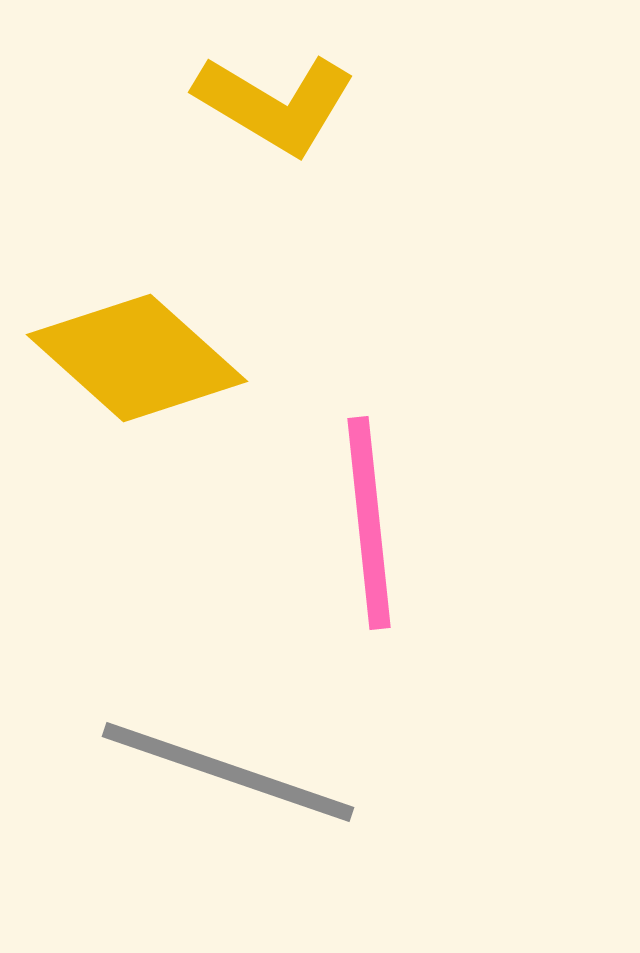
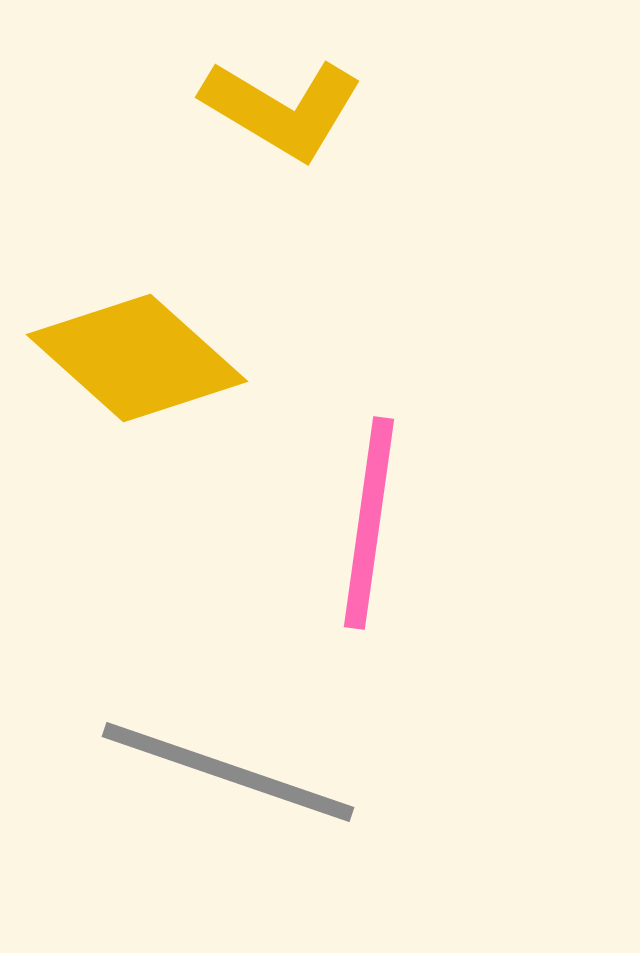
yellow L-shape: moved 7 px right, 5 px down
pink line: rotated 14 degrees clockwise
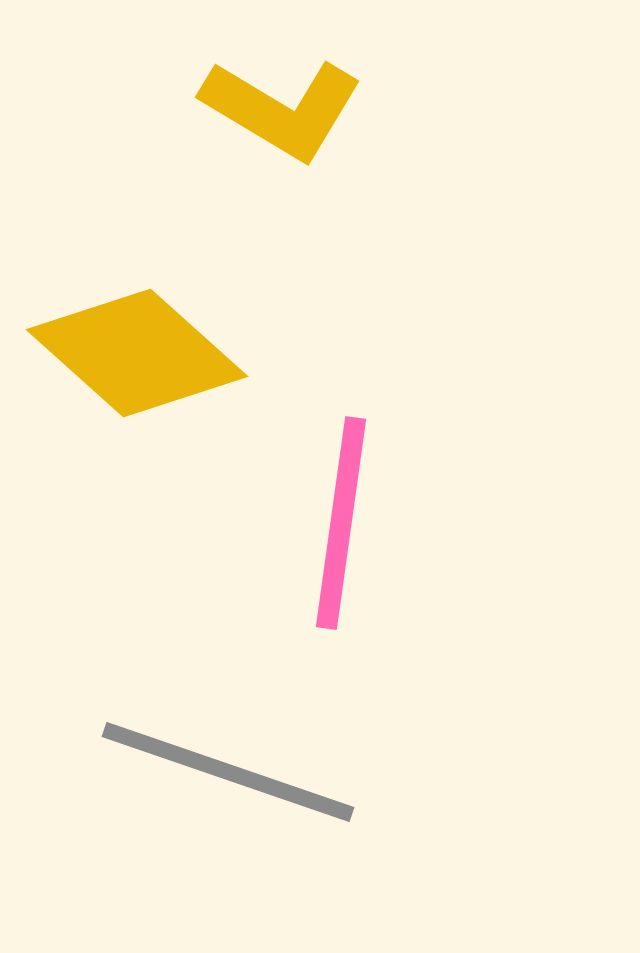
yellow diamond: moved 5 px up
pink line: moved 28 px left
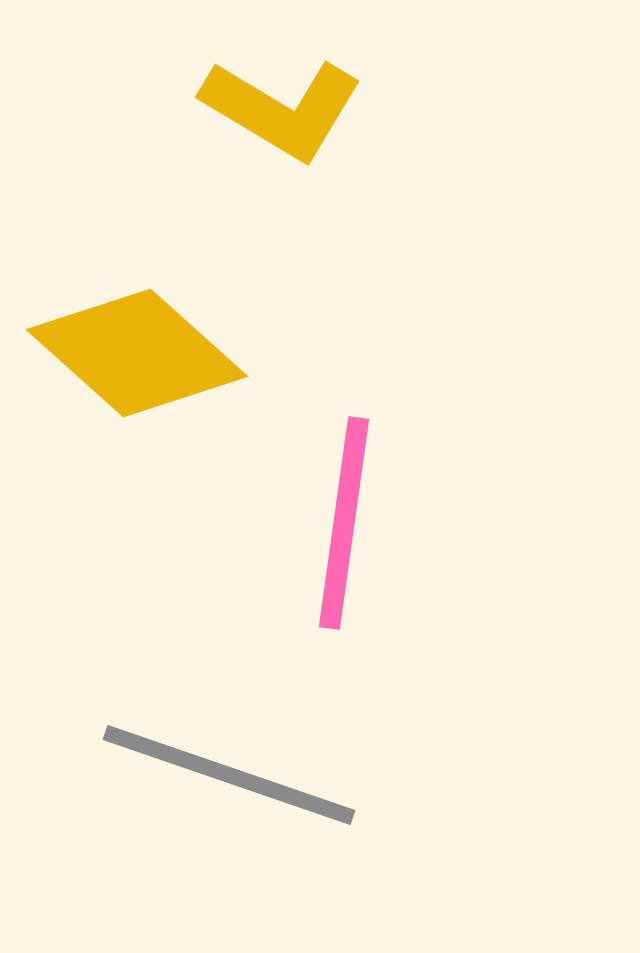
pink line: moved 3 px right
gray line: moved 1 px right, 3 px down
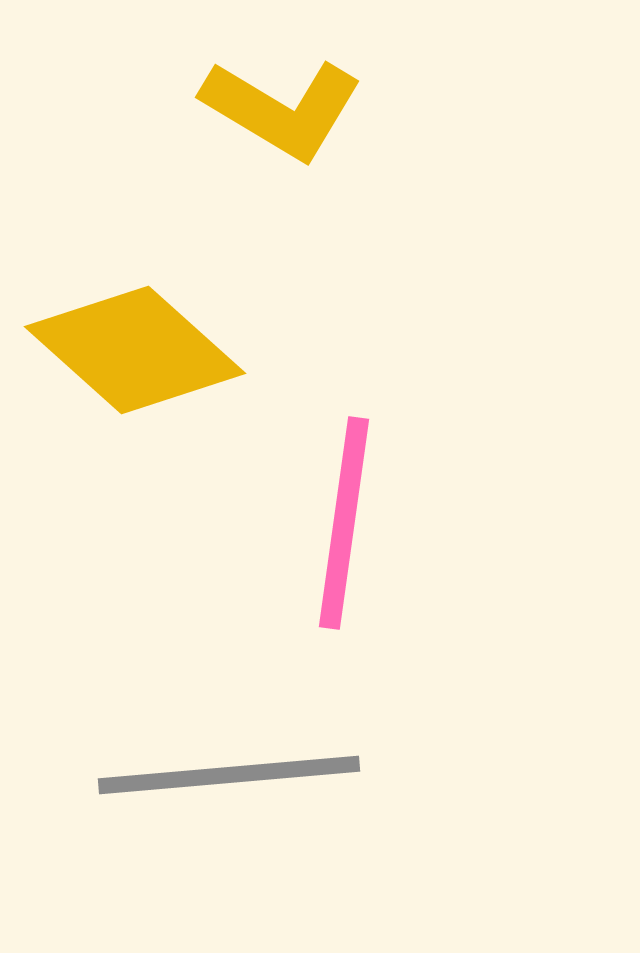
yellow diamond: moved 2 px left, 3 px up
gray line: rotated 24 degrees counterclockwise
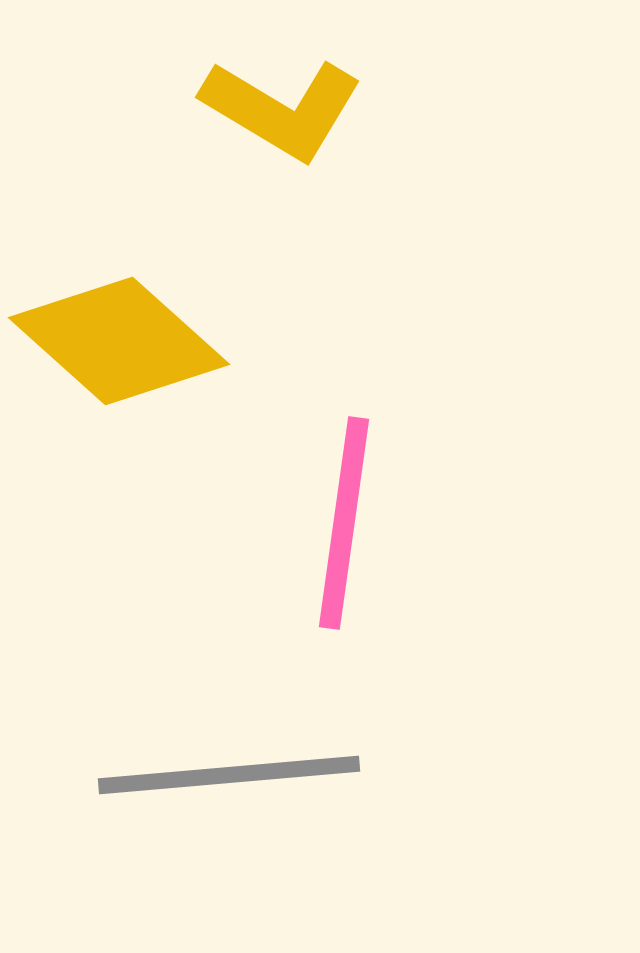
yellow diamond: moved 16 px left, 9 px up
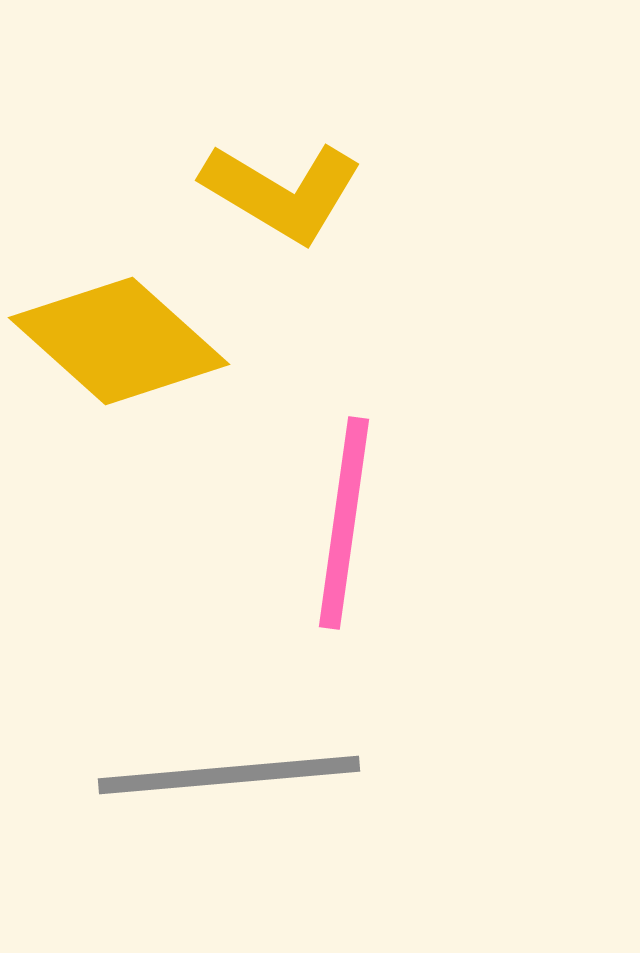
yellow L-shape: moved 83 px down
